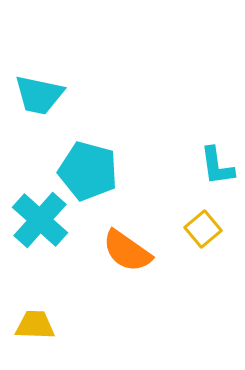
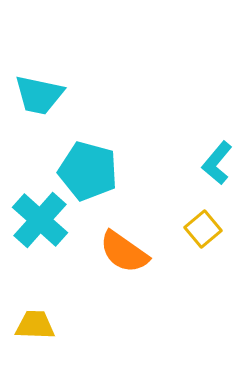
cyan L-shape: moved 3 px up; rotated 48 degrees clockwise
orange semicircle: moved 3 px left, 1 px down
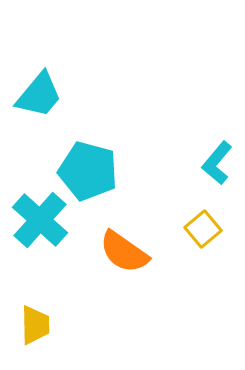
cyan trapezoid: rotated 62 degrees counterclockwise
yellow trapezoid: rotated 87 degrees clockwise
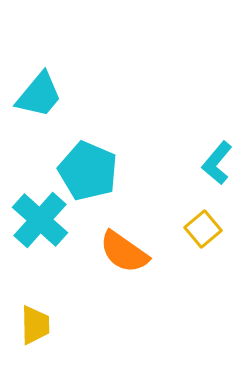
cyan pentagon: rotated 8 degrees clockwise
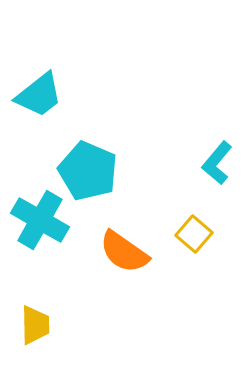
cyan trapezoid: rotated 12 degrees clockwise
cyan cross: rotated 12 degrees counterclockwise
yellow square: moved 9 px left, 5 px down; rotated 9 degrees counterclockwise
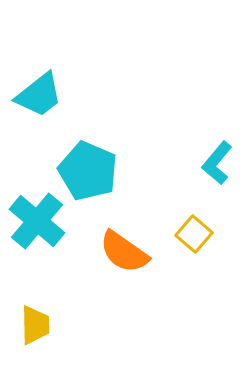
cyan cross: moved 3 px left, 1 px down; rotated 10 degrees clockwise
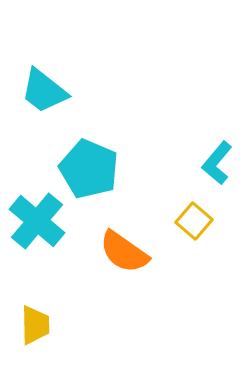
cyan trapezoid: moved 5 px right, 4 px up; rotated 76 degrees clockwise
cyan pentagon: moved 1 px right, 2 px up
yellow square: moved 13 px up
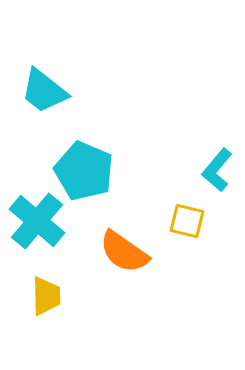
cyan L-shape: moved 7 px down
cyan pentagon: moved 5 px left, 2 px down
yellow square: moved 7 px left; rotated 27 degrees counterclockwise
yellow trapezoid: moved 11 px right, 29 px up
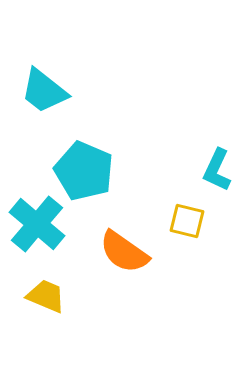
cyan L-shape: rotated 15 degrees counterclockwise
cyan cross: moved 3 px down
yellow trapezoid: rotated 66 degrees counterclockwise
